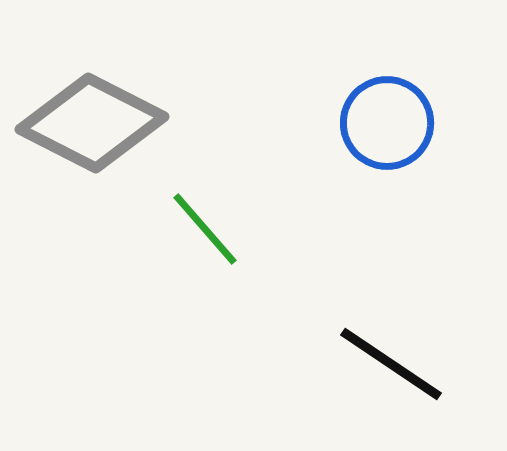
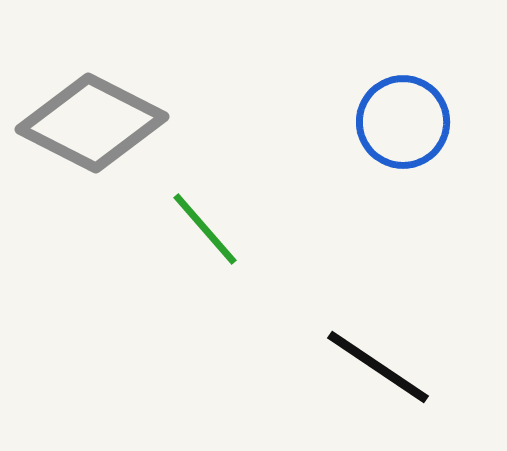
blue circle: moved 16 px right, 1 px up
black line: moved 13 px left, 3 px down
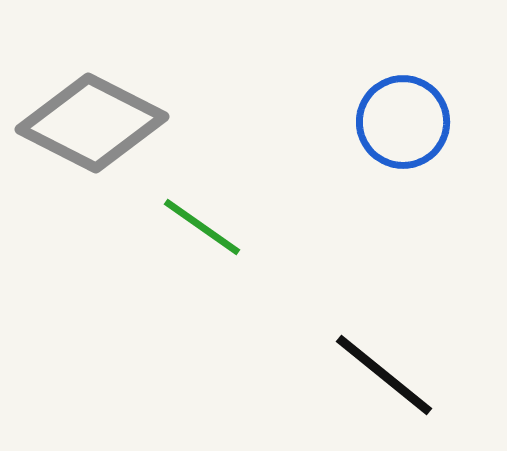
green line: moved 3 px left, 2 px up; rotated 14 degrees counterclockwise
black line: moved 6 px right, 8 px down; rotated 5 degrees clockwise
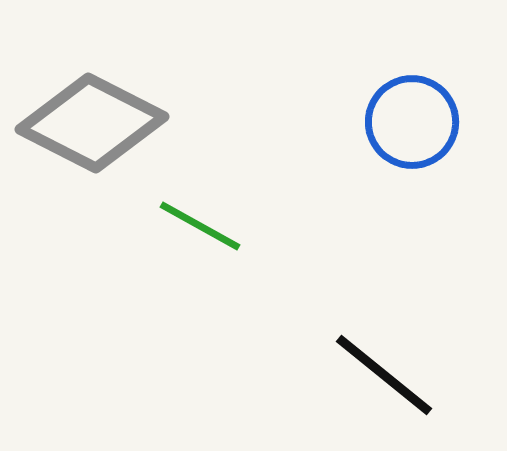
blue circle: moved 9 px right
green line: moved 2 px left, 1 px up; rotated 6 degrees counterclockwise
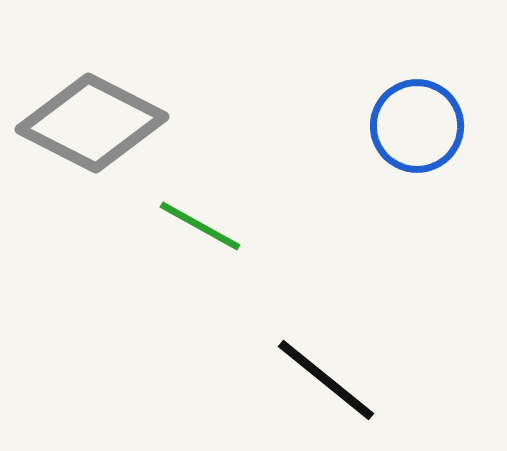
blue circle: moved 5 px right, 4 px down
black line: moved 58 px left, 5 px down
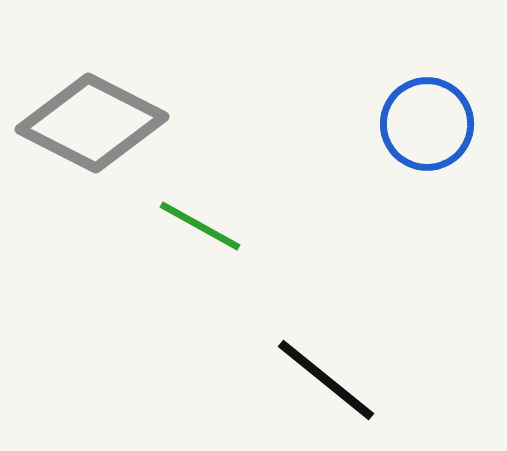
blue circle: moved 10 px right, 2 px up
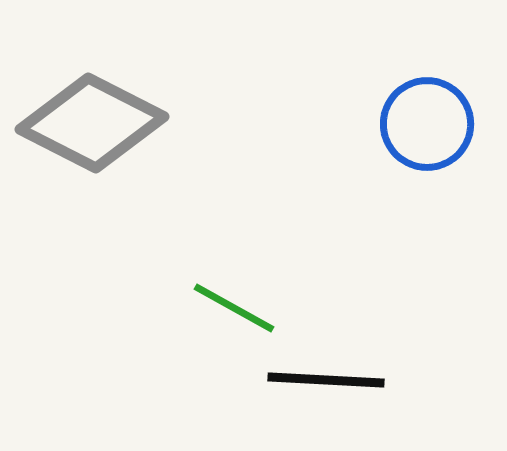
green line: moved 34 px right, 82 px down
black line: rotated 36 degrees counterclockwise
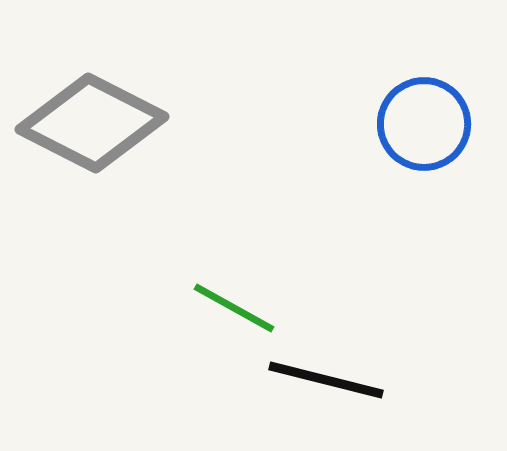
blue circle: moved 3 px left
black line: rotated 11 degrees clockwise
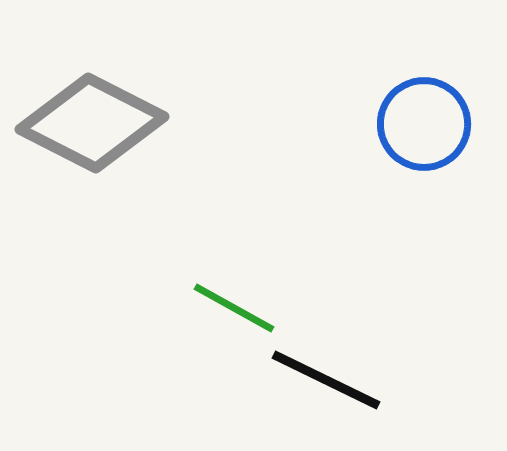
black line: rotated 12 degrees clockwise
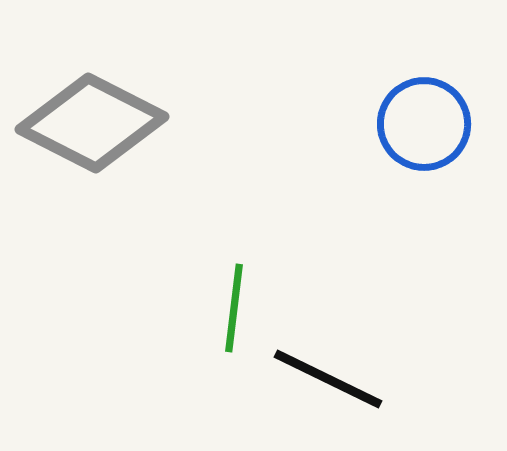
green line: rotated 68 degrees clockwise
black line: moved 2 px right, 1 px up
